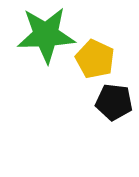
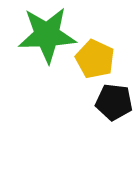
green star: moved 1 px right
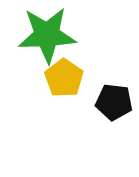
yellow pentagon: moved 31 px left, 19 px down; rotated 9 degrees clockwise
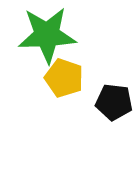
yellow pentagon: rotated 15 degrees counterclockwise
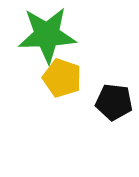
yellow pentagon: moved 2 px left
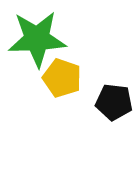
green star: moved 10 px left, 4 px down
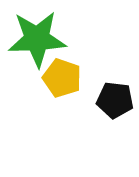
black pentagon: moved 1 px right, 2 px up
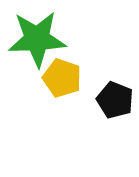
black pentagon: rotated 15 degrees clockwise
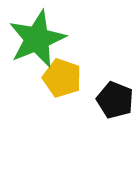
green star: rotated 20 degrees counterclockwise
